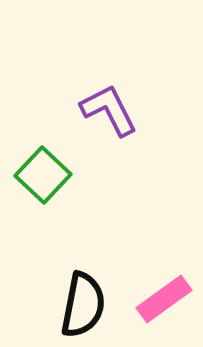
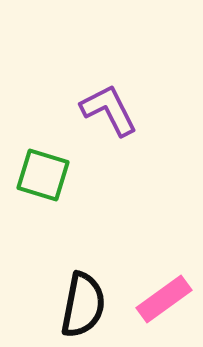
green square: rotated 26 degrees counterclockwise
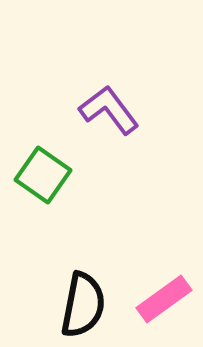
purple L-shape: rotated 10 degrees counterclockwise
green square: rotated 18 degrees clockwise
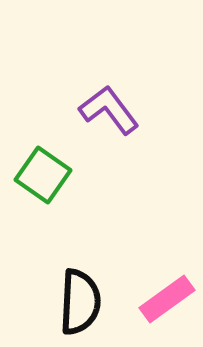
pink rectangle: moved 3 px right
black semicircle: moved 3 px left, 3 px up; rotated 8 degrees counterclockwise
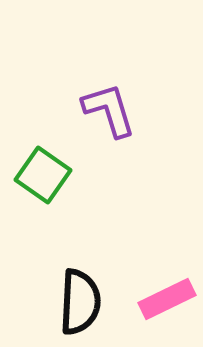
purple L-shape: rotated 20 degrees clockwise
pink rectangle: rotated 10 degrees clockwise
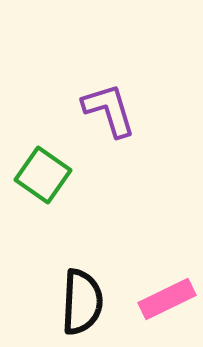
black semicircle: moved 2 px right
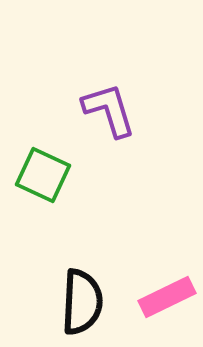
green square: rotated 10 degrees counterclockwise
pink rectangle: moved 2 px up
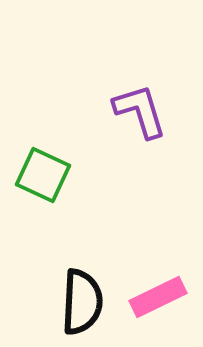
purple L-shape: moved 31 px right, 1 px down
pink rectangle: moved 9 px left
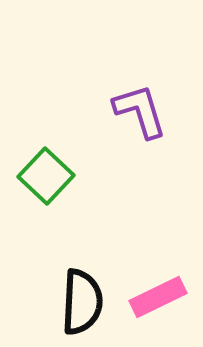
green square: moved 3 px right, 1 px down; rotated 18 degrees clockwise
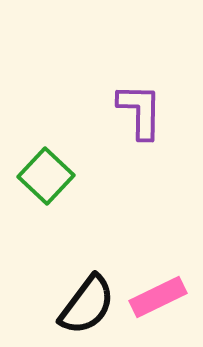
purple L-shape: rotated 18 degrees clockwise
black semicircle: moved 5 px right, 3 px down; rotated 34 degrees clockwise
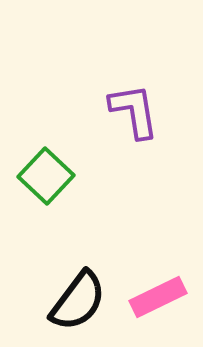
purple L-shape: moved 6 px left; rotated 10 degrees counterclockwise
black semicircle: moved 9 px left, 4 px up
